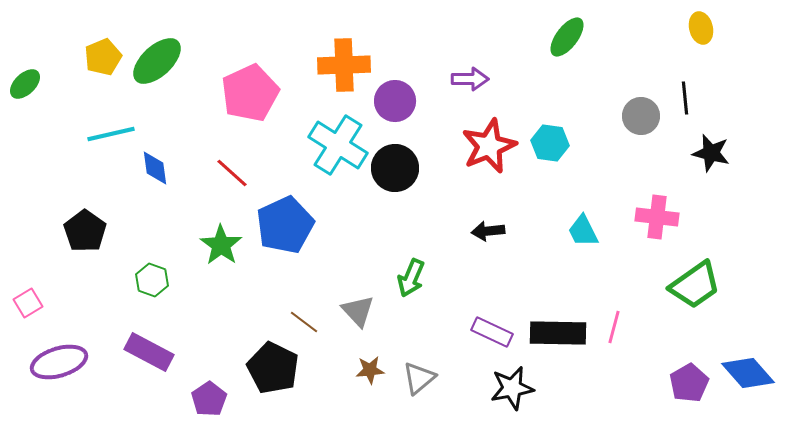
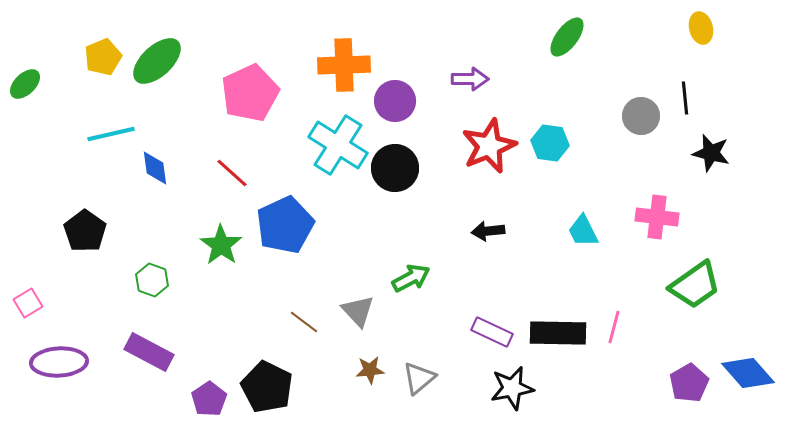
green arrow at (411, 278): rotated 141 degrees counterclockwise
purple ellipse at (59, 362): rotated 14 degrees clockwise
black pentagon at (273, 368): moved 6 px left, 19 px down
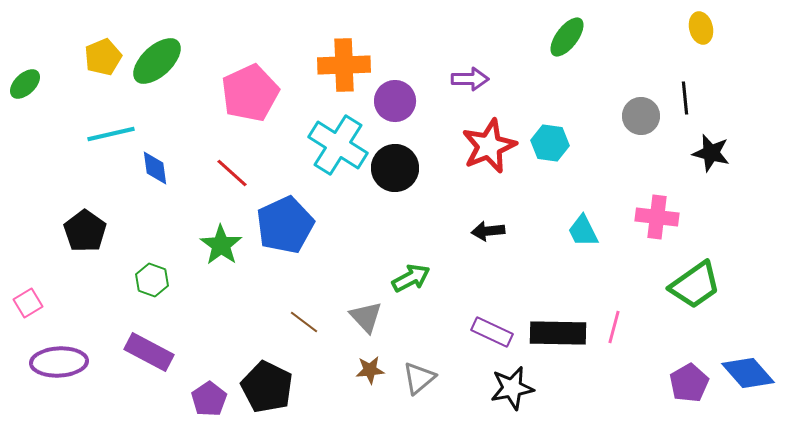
gray triangle at (358, 311): moved 8 px right, 6 px down
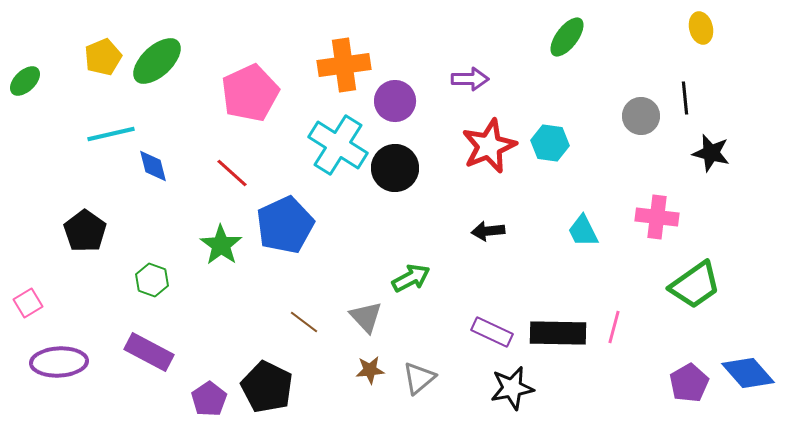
orange cross at (344, 65): rotated 6 degrees counterclockwise
green ellipse at (25, 84): moved 3 px up
blue diamond at (155, 168): moved 2 px left, 2 px up; rotated 6 degrees counterclockwise
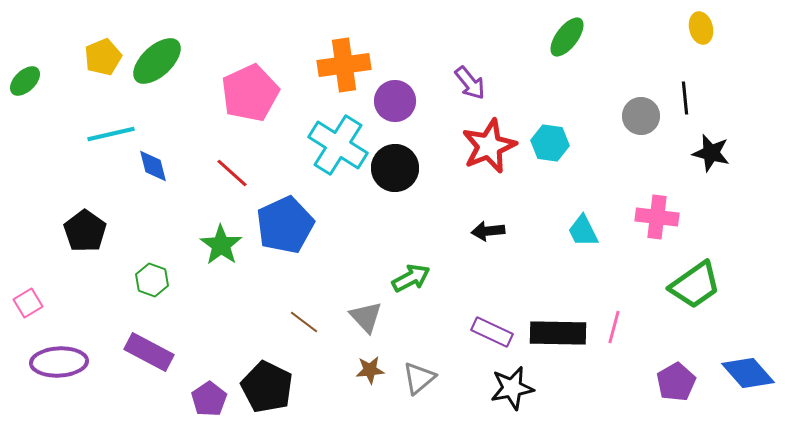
purple arrow at (470, 79): moved 4 px down; rotated 51 degrees clockwise
purple pentagon at (689, 383): moved 13 px left, 1 px up
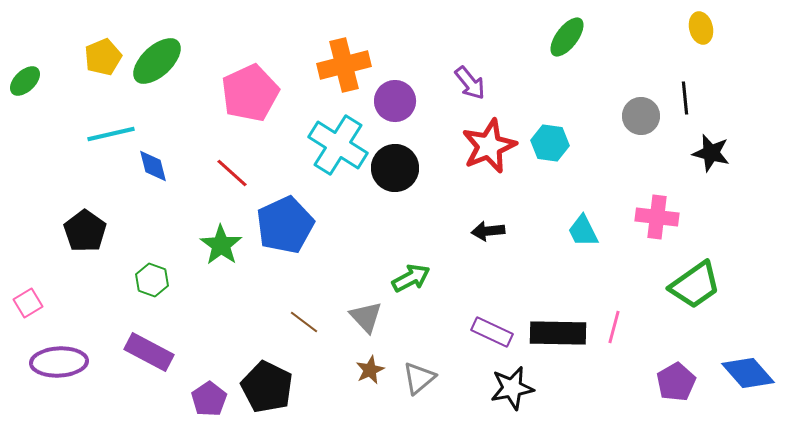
orange cross at (344, 65): rotated 6 degrees counterclockwise
brown star at (370, 370): rotated 20 degrees counterclockwise
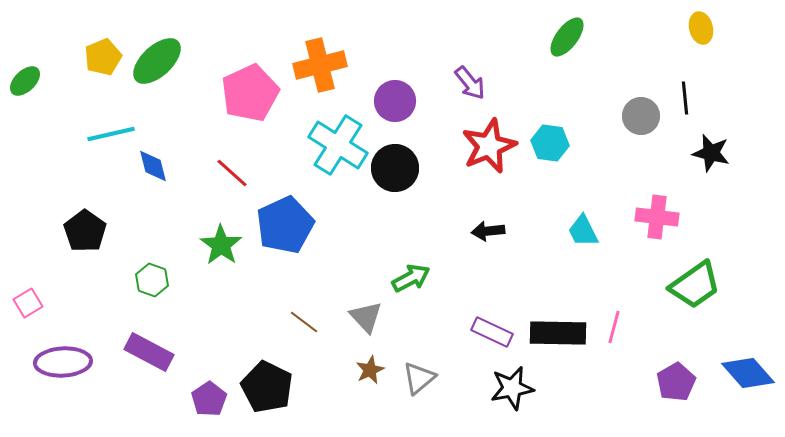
orange cross at (344, 65): moved 24 px left
purple ellipse at (59, 362): moved 4 px right
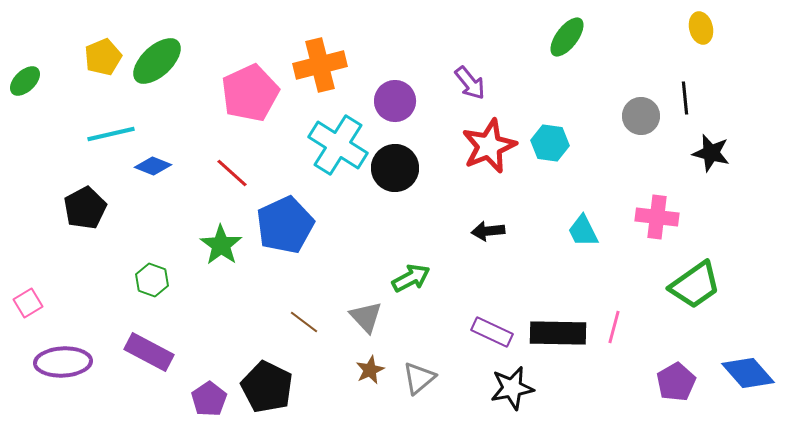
blue diamond at (153, 166): rotated 54 degrees counterclockwise
black pentagon at (85, 231): moved 23 px up; rotated 9 degrees clockwise
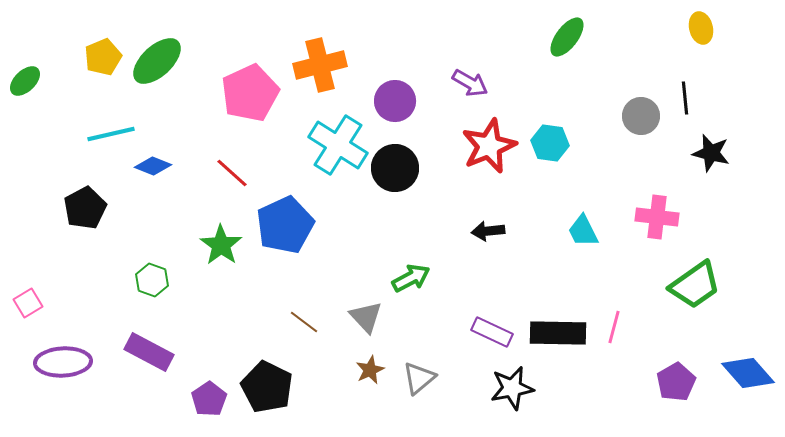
purple arrow at (470, 83): rotated 21 degrees counterclockwise
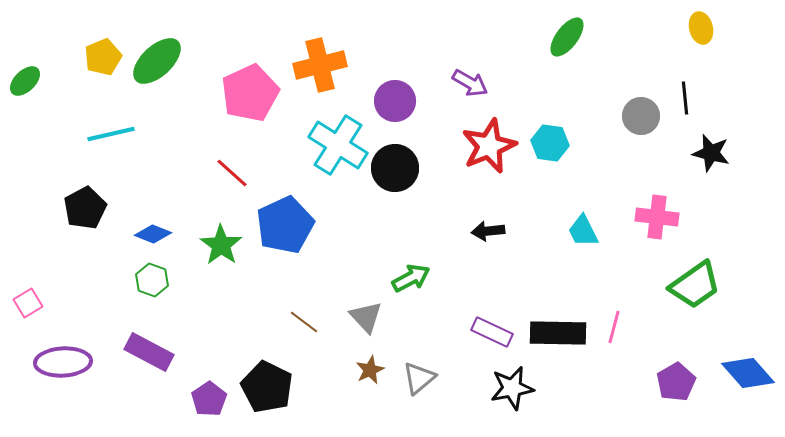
blue diamond at (153, 166): moved 68 px down
